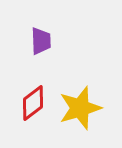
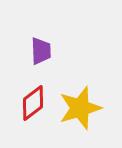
purple trapezoid: moved 10 px down
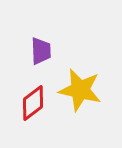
yellow star: moved 18 px up; rotated 30 degrees clockwise
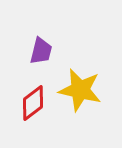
purple trapezoid: rotated 16 degrees clockwise
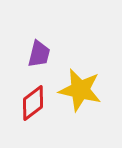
purple trapezoid: moved 2 px left, 3 px down
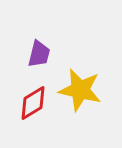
red diamond: rotated 6 degrees clockwise
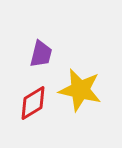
purple trapezoid: moved 2 px right
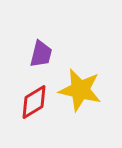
red diamond: moved 1 px right, 1 px up
